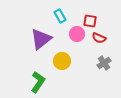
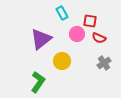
cyan rectangle: moved 2 px right, 3 px up
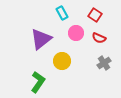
red square: moved 5 px right, 6 px up; rotated 24 degrees clockwise
pink circle: moved 1 px left, 1 px up
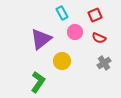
red square: rotated 32 degrees clockwise
pink circle: moved 1 px left, 1 px up
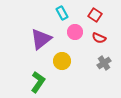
red square: rotated 32 degrees counterclockwise
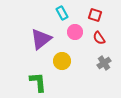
red square: rotated 16 degrees counterclockwise
red semicircle: rotated 32 degrees clockwise
green L-shape: rotated 40 degrees counterclockwise
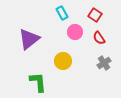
red square: rotated 16 degrees clockwise
purple triangle: moved 12 px left
yellow circle: moved 1 px right
